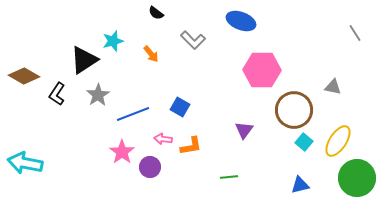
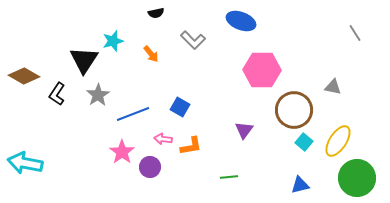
black semicircle: rotated 49 degrees counterclockwise
black triangle: rotated 24 degrees counterclockwise
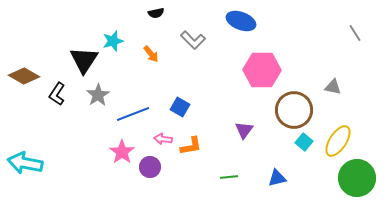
blue triangle: moved 23 px left, 7 px up
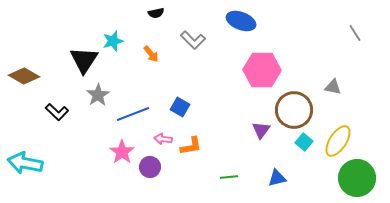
black L-shape: moved 18 px down; rotated 80 degrees counterclockwise
purple triangle: moved 17 px right
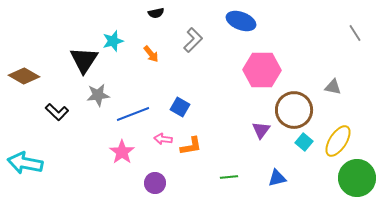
gray L-shape: rotated 90 degrees counterclockwise
gray star: rotated 25 degrees clockwise
purple circle: moved 5 px right, 16 px down
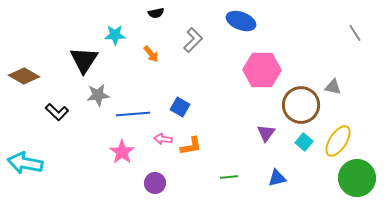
cyan star: moved 2 px right, 6 px up; rotated 15 degrees clockwise
brown circle: moved 7 px right, 5 px up
blue line: rotated 16 degrees clockwise
purple triangle: moved 5 px right, 3 px down
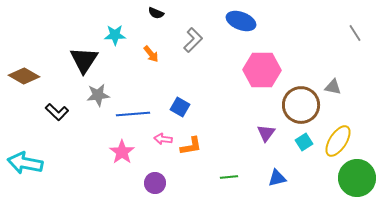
black semicircle: rotated 35 degrees clockwise
cyan square: rotated 18 degrees clockwise
